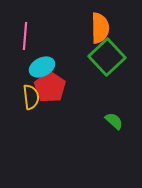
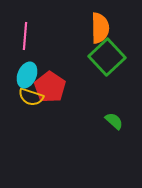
cyan ellipse: moved 15 px left, 8 px down; rotated 40 degrees counterclockwise
yellow semicircle: rotated 115 degrees clockwise
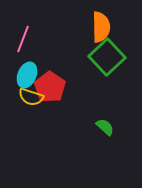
orange semicircle: moved 1 px right, 1 px up
pink line: moved 2 px left, 3 px down; rotated 16 degrees clockwise
green semicircle: moved 9 px left, 6 px down
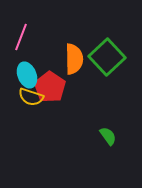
orange semicircle: moved 27 px left, 32 px down
pink line: moved 2 px left, 2 px up
cyan ellipse: rotated 45 degrees counterclockwise
green semicircle: moved 3 px right, 9 px down; rotated 12 degrees clockwise
